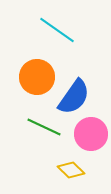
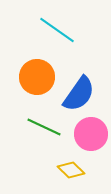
blue semicircle: moved 5 px right, 3 px up
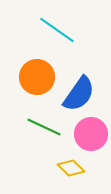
yellow diamond: moved 2 px up
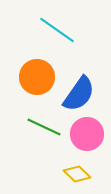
pink circle: moved 4 px left
yellow diamond: moved 6 px right, 6 px down
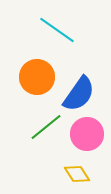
green line: moved 2 px right; rotated 64 degrees counterclockwise
yellow diamond: rotated 12 degrees clockwise
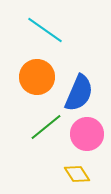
cyan line: moved 12 px left
blue semicircle: moved 1 px up; rotated 12 degrees counterclockwise
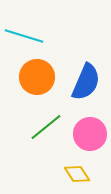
cyan line: moved 21 px left, 6 px down; rotated 18 degrees counterclockwise
blue semicircle: moved 7 px right, 11 px up
pink circle: moved 3 px right
